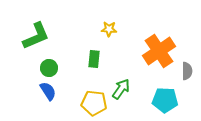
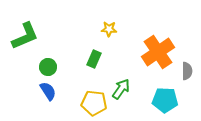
green L-shape: moved 11 px left
orange cross: moved 1 px left, 1 px down
green rectangle: rotated 18 degrees clockwise
green circle: moved 1 px left, 1 px up
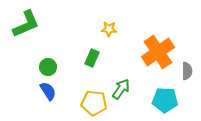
green L-shape: moved 1 px right, 12 px up
green rectangle: moved 2 px left, 1 px up
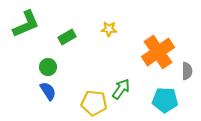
green rectangle: moved 25 px left, 21 px up; rotated 36 degrees clockwise
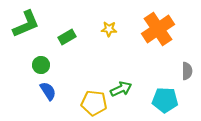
orange cross: moved 23 px up
green circle: moved 7 px left, 2 px up
green arrow: rotated 30 degrees clockwise
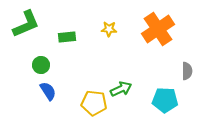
green rectangle: rotated 24 degrees clockwise
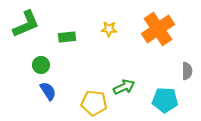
green arrow: moved 3 px right, 2 px up
